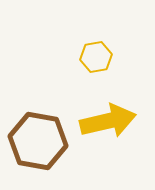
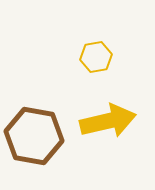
brown hexagon: moved 4 px left, 5 px up
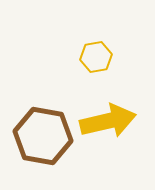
brown hexagon: moved 9 px right
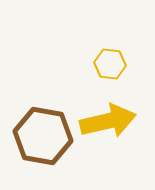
yellow hexagon: moved 14 px right, 7 px down; rotated 16 degrees clockwise
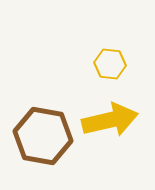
yellow arrow: moved 2 px right, 1 px up
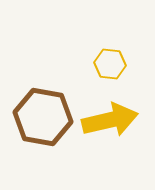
brown hexagon: moved 19 px up
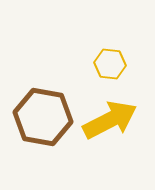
yellow arrow: rotated 14 degrees counterclockwise
